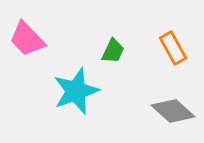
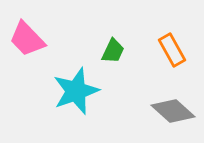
orange rectangle: moved 1 px left, 2 px down
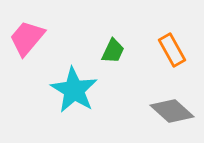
pink trapezoid: moved 1 px up; rotated 84 degrees clockwise
cyan star: moved 2 px left, 1 px up; rotated 21 degrees counterclockwise
gray diamond: moved 1 px left
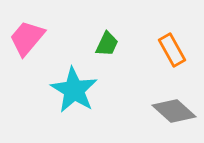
green trapezoid: moved 6 px left, 7 px up
gray diamond: moved 2 px right
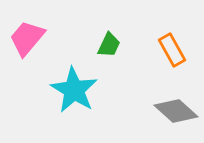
green trapezoid: moved 2 px right, 1 px down
gray diamond: moved 2 px right
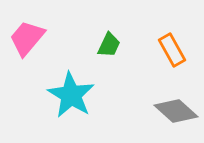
cyan star: moved 3 px left, 5 px down
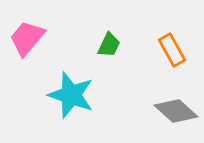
cyan star: rotated 12 degrees counterclockwise
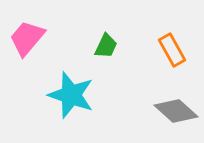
green trapezoid: moved 3 px left, 1 px down
